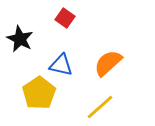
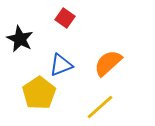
blue triangle: rotated 35 degrees counterclockwise
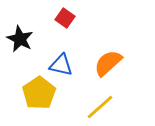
blue triangle: rotated 35 degrees clockwise
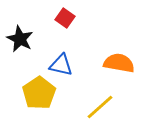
orange semicircle: moved 11 px right; rotated 52 degrees clockwise
